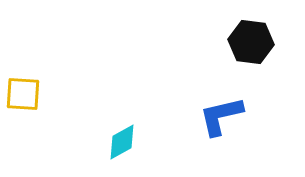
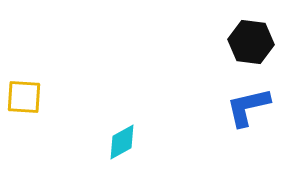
yellow square: moved 1 px right, 3 px down
blue L-shape: moved 27 px right, 9 px up
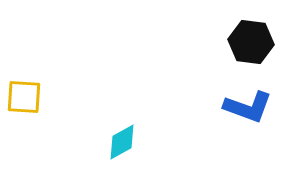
blue L-shape: rotated 147 degrees counterclockwise
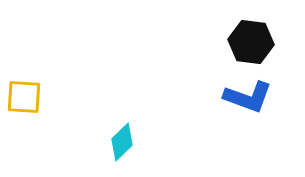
blue L-shape: moved 10 px up
cyan diamond: rotated 15 degrees counterclockwise
